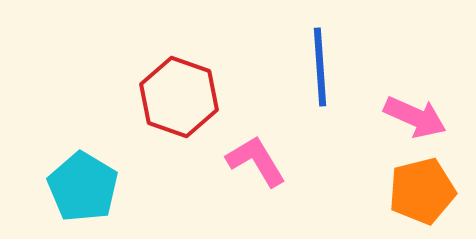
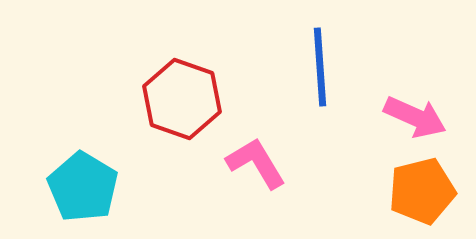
red hexagon: moved 3 px right, 2 px down
pink L-shape: moved 2 px down
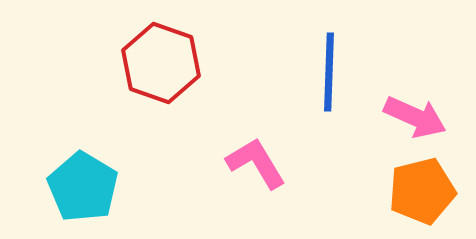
blue line: moved 9 px right, 5 px down; rotated 6 degrees clockwise
red hexagon: moved 21 px left, 36 px up
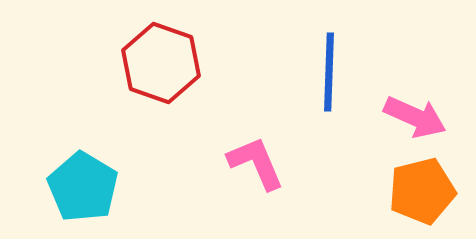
pink L-shape: rotated 8 degrees clockwise
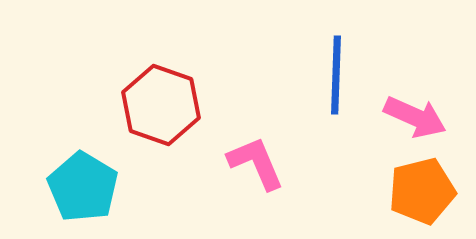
red hexagon: moved 42 px down
blue line: moved 7 px right, 3 px down
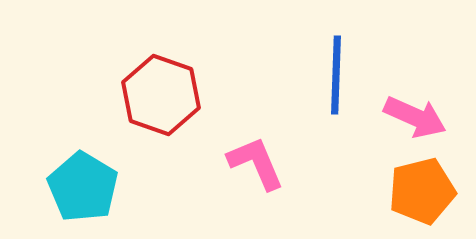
red hexagon: moved 10 px up
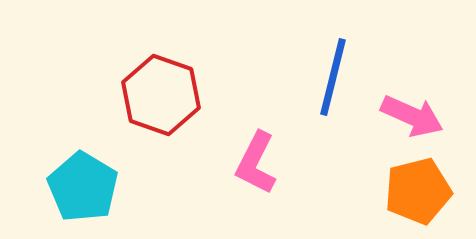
blue line: moved 3 px left, 2 px down; rotated 12 degrees clockwise
pink arrow: moved 3 px left, 1 px up
pink L-shape: rotated 130 degrees counterclockwise
orange pentagon: moved 4 px left
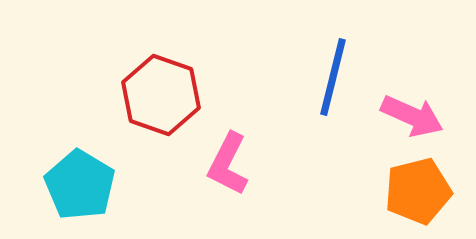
pink L-shape: moved 28 px left, 1 px down
cyan pentagon: moved 3 px left, 2 px up
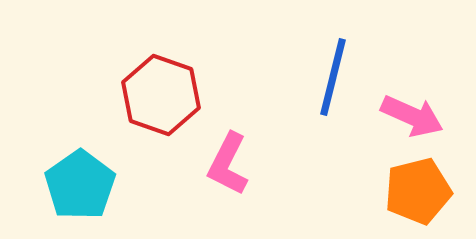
cyan pentagon: rotated 6 degrees clockwise
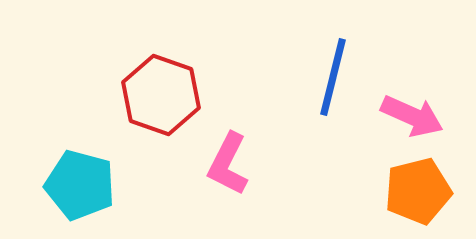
cyan pentagon: rotated 22 degrees counterclockwise
